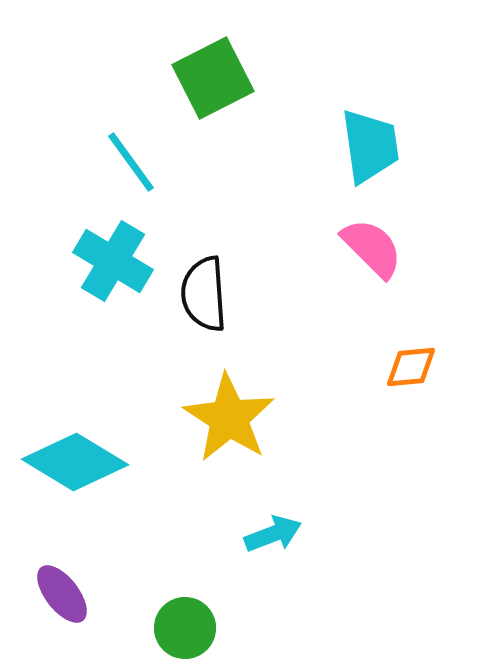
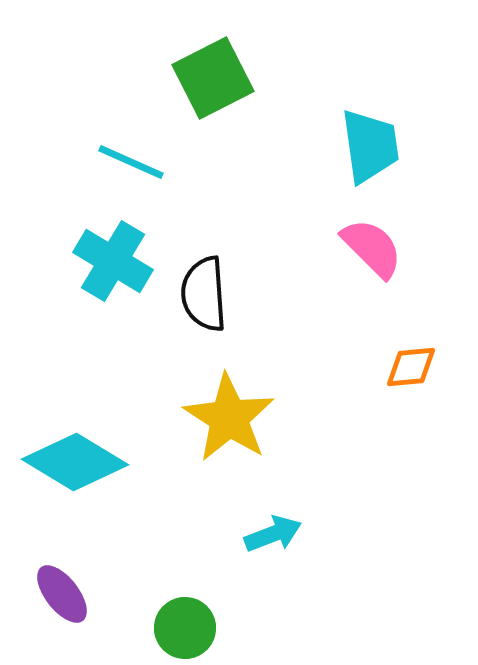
cyan line: rotated 30 degrees counterclockwise
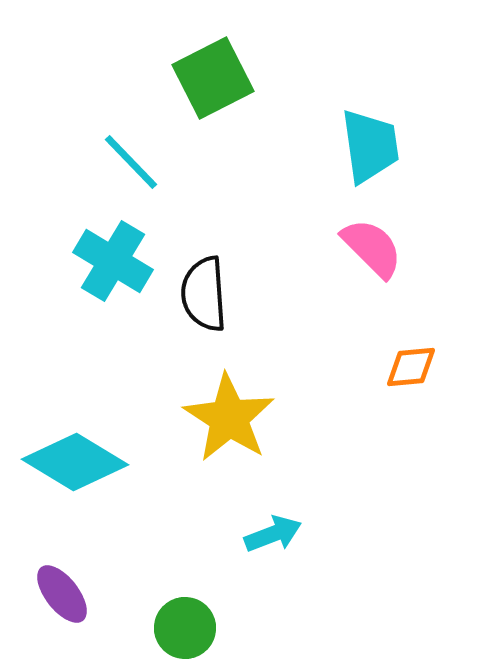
cyan line: rotated 22 degrees clockwise
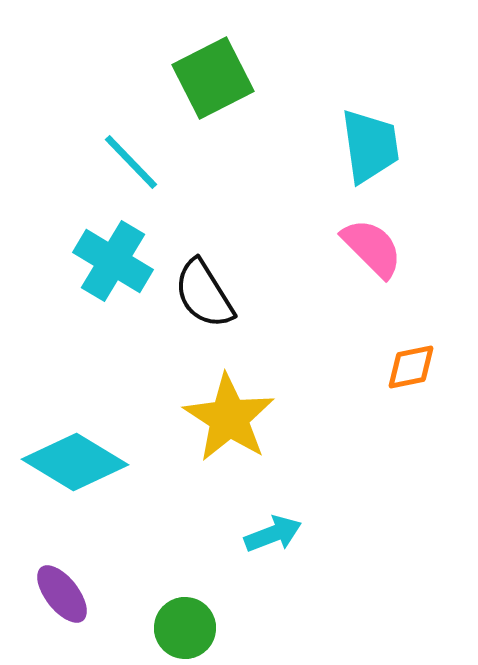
black semicircle: rotated 28 degrees counterclockwise
orange diamond: rotated 6 degrees counterclockwise
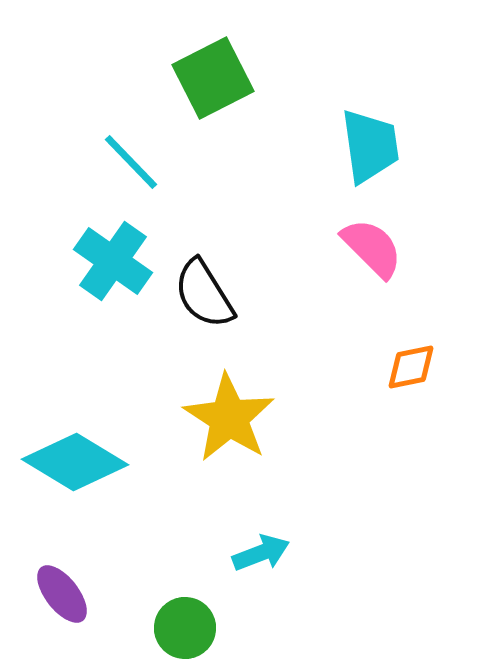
cyan cross: rotated 4 degrees clockwise
cyan arrow: moved 12 px left, 19 px down
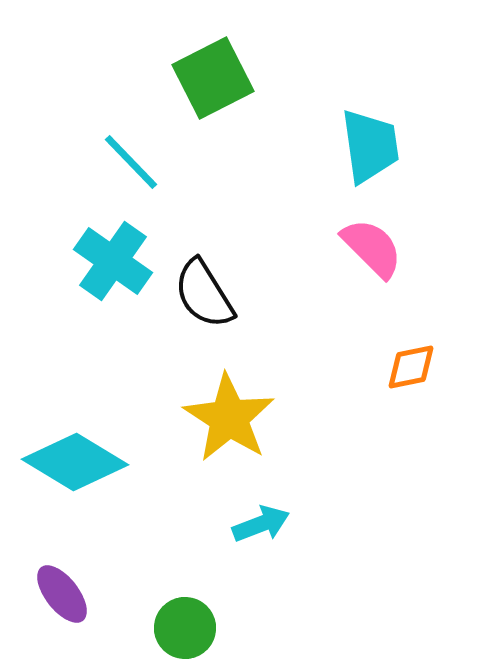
cyan arrow: moved 29 px up
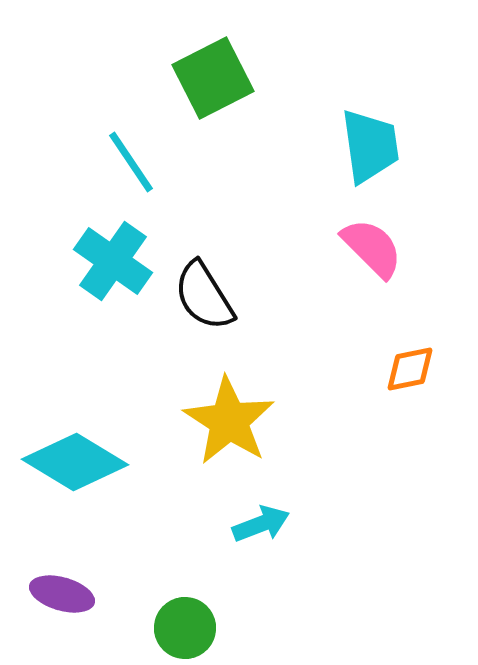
cyan line: rotated 10 degrees clockwise
black semicircle: moved 2 px down
orange diamond: moved 1 px left, 2 px down
yellow star: moved 3 px down
purple ellipse: rotated 36 degrees counterclockwise
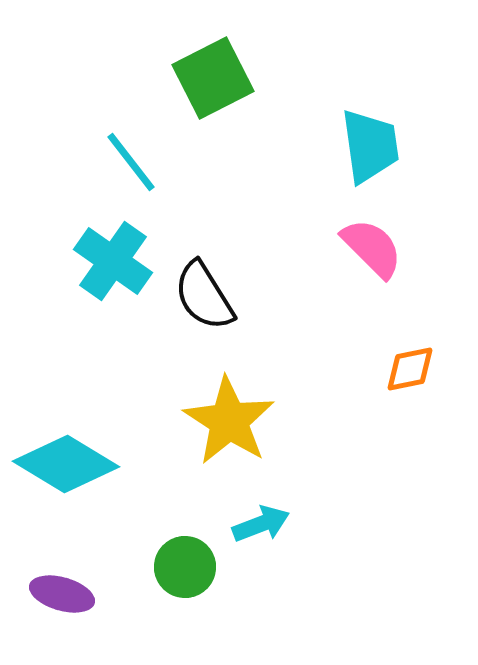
cyan line: rotated 4 degrees counterclockwise
cyan diamond: moved 9 px left, 2 px down
green circle: moved 61 px up
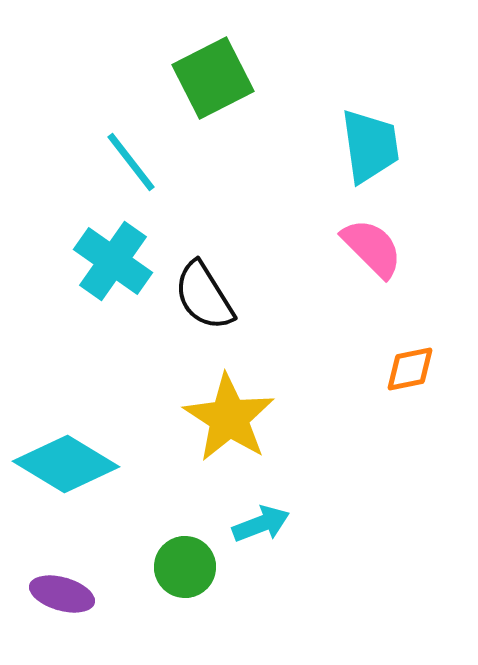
yellow star: moved 3 px up
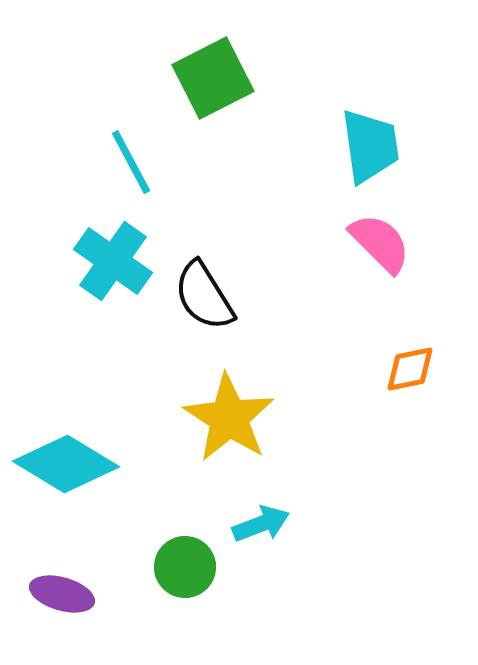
cyan line: rotated 10 degrees clockwise
pink semicircle: moved 8 px right, 5 px up
